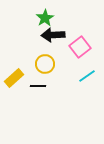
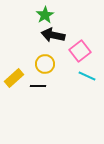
green star: moved 3 px up
black arrow: rotated 15 degrees clockwise
pink square: moved 4 px down
cyan line: rotated 60 degrees clockwise
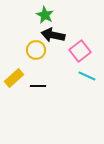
green star: rotated 12 degrees counterclockwise
yellow circle: moved 9 px left, 14 px up
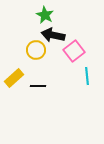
pink square: moved 6 px left
cyan line: rotated 60 degrees clockwise
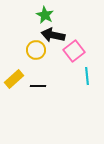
yellow rectangle: moved 1 px down
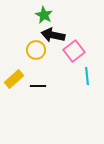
green star: moved 1 px left
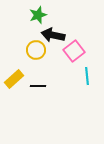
green star: moved 6 px left; rotated 24 degrees clockwise
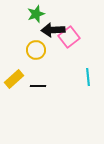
green star: moved 2 px left, 1 px up
black arrow: moved 5 px up; rotated 15 degrees counterclockwise
pink square: moved 5 px left, 14 px up
cyan line: moved 1 px right, 1 px down
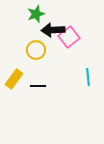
yellow rectangle: rotated 12 degrees counterclockwise
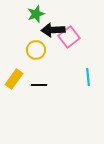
black line: moved 1 px right, 1 px up
